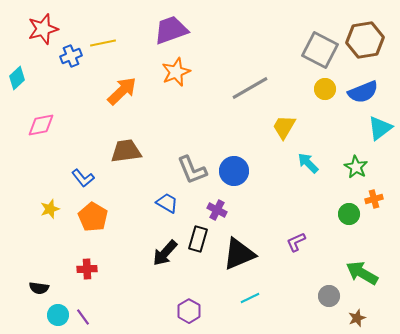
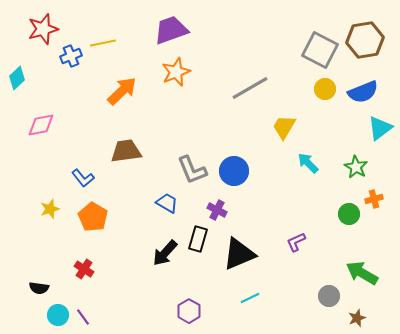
red cross: moved 3 px left; rotated 36 degrees clockwise
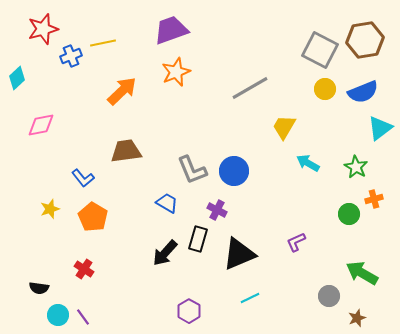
cyan arrow: rotated 15 degrees counterclockwise
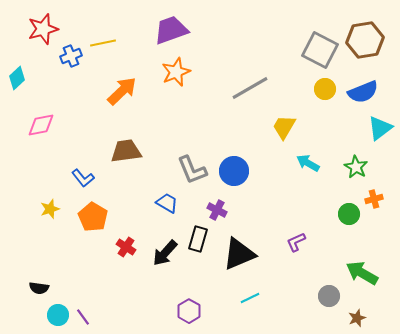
red cross: moved 42 px right, 22 px up
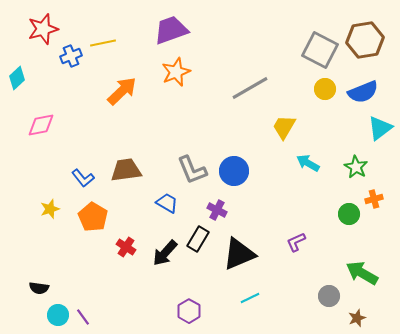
brown trapezoid: moved 19 px down
black rectangle: rotated 15 degrees clockwise
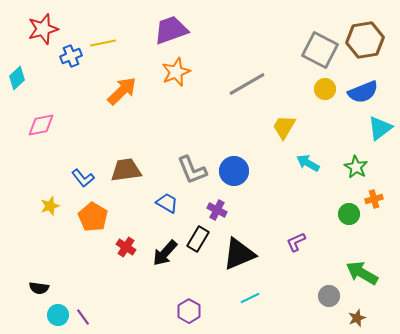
gray line: moved 3 px left, 4 px up
yellow star: moved 3 px up
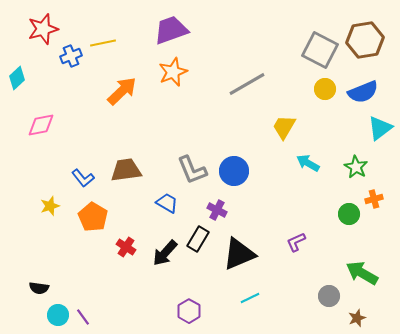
orange star: moved 3 px left
